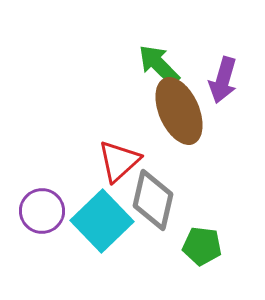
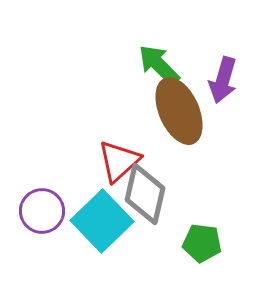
gray diamond: moved 8 px left, 6 px up
green pentagon: moved 3 px up
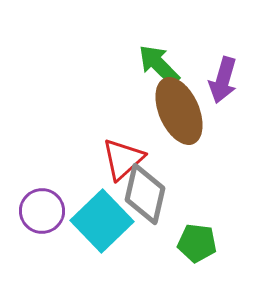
red triangle: moved 4 px right, 2 px up
green pentagon: moved 5 px left
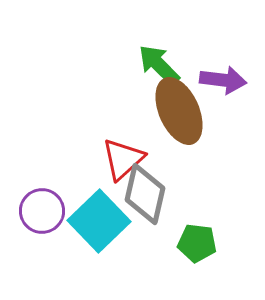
purple arrow: rotated 99 degrees counterclockwise
cyan square: moved 3 px left
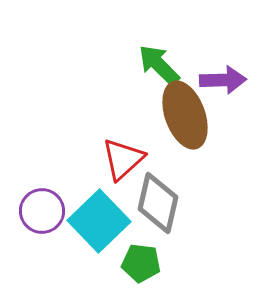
purple arrow: rotated 9 degrees counterclockwise
brown ellipse: moved 6 px right, 4 px down; rotated 4 degrees clockwise
gray diamond: moved 13 px right, 9 px down
green pentagon: moved 56 px left, 20 px down
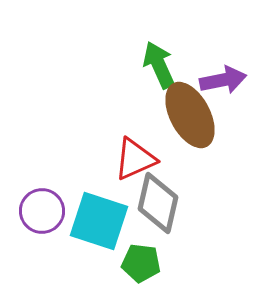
green arrow: rotated 21 degrees clockwise
purple arrow: rotated 9 degrees counterclockwise
brown ellipse: moved 5 px right; rotated 8 degrees counterclockwise
red triangle: moved 12 px right; rotated 18 degrees clockwise
cyan square: rotated 28 degrees counterclockwise
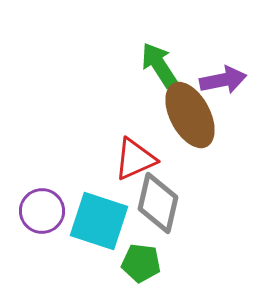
green arrow: rotated 9 degrees counterclockwise
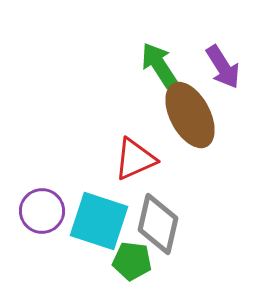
purple arrow: moved 13 px up; rotated 69 degrees clockwise
gray diamond: moved 21 px down
green pentagon: moved 9 px left, 2 px up
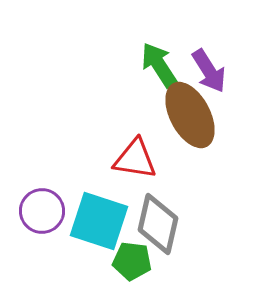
purple arrow: moved 14 px left, 4 px down
red triangle: rotated 33 degrees clockwise
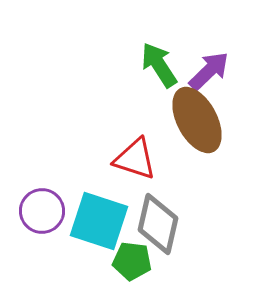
purple arrow: rotated 102 degrees counterclockwise
brown ellipse: moved 7 px right, 5 px down
red triangle: rotated 9 degrees clockwise
